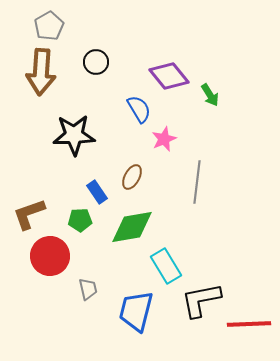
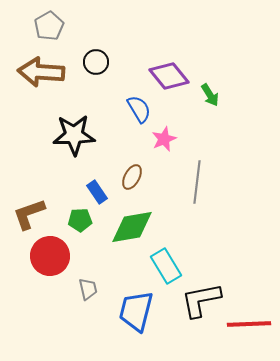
brown arrow: rotated 90 degrees clockwise
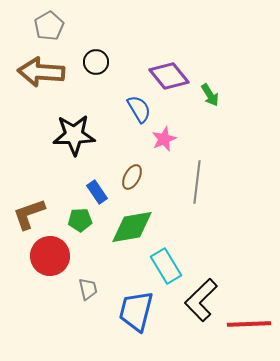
black L-shape: rotated 33 degrees counterclockwise
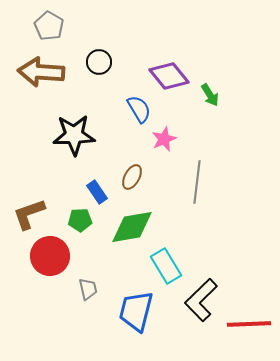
gray pentagon: rotated 12 degrees counterclockwise
black circle: moved 3 px right
